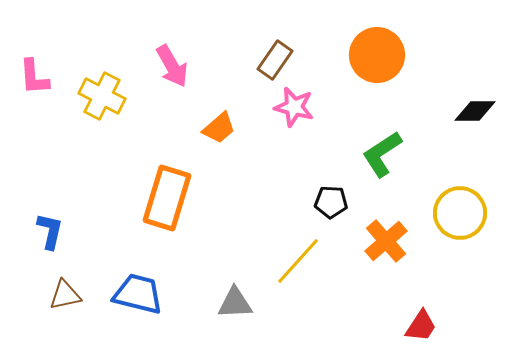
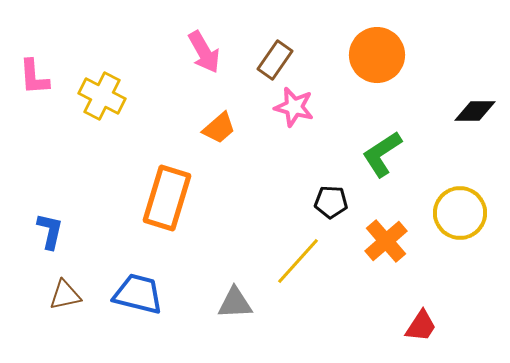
pink arrow: moved 32 px right, 14 px up
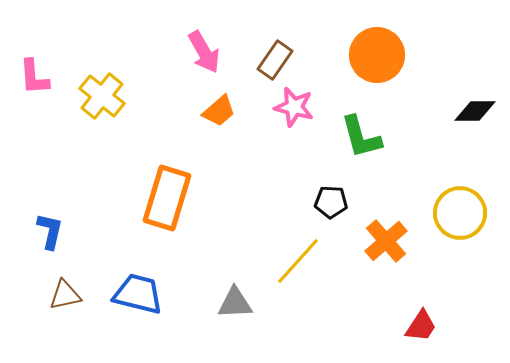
yellow cross: rotated 12 degrees clockwise
orange trapezoid: moved 17 px up
green L-shape: moved 21 px left, 17 px up; rotated 72 degrees counterclockwise
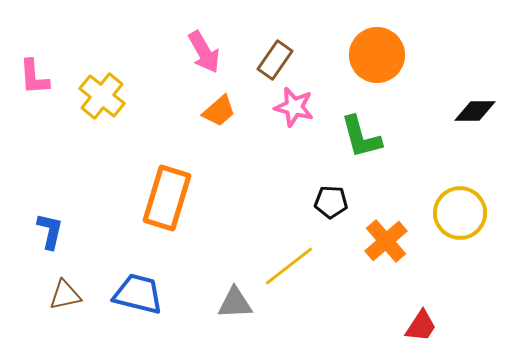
yellow line: moved 9 px left, 5 px down; rotated 10 degrees clockwise
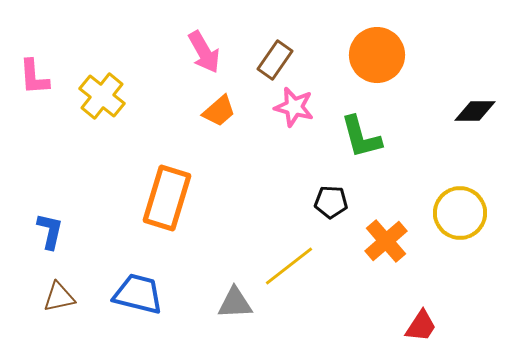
brown triangle: moved 6 px left, 2 px down
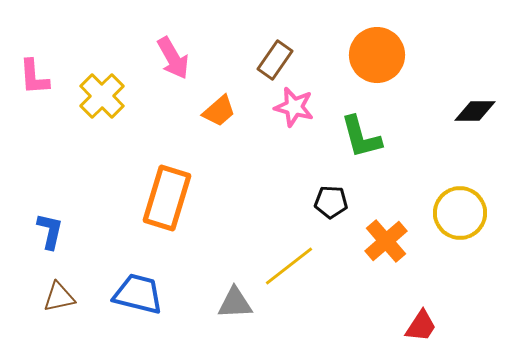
pink arrow: moved 31 px left, 6 px down
yellow cross: rotated 6 degrees clockwise
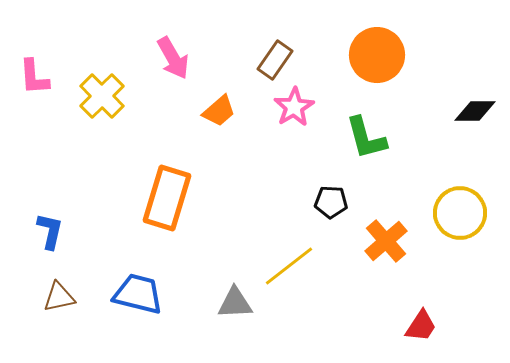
pink star: rotated 27 degrees clockwise
green L-shape: moved 5 px right, 1 px down
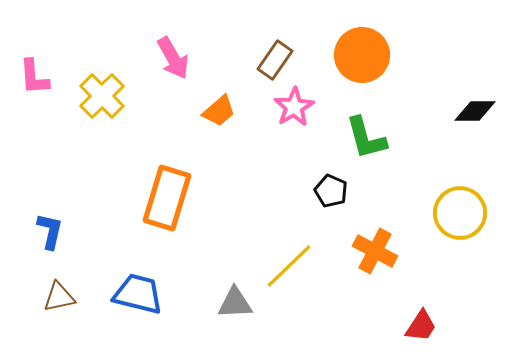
orange circle: moved 15 px left
black pentagon: moved 11 px up; rotated 20 degrees clockwise
orange cross: moved 11 px left, 10 px down; rotated 21 degrees counterclockwise
yellow line: rotated 6 degrees counterclockwise
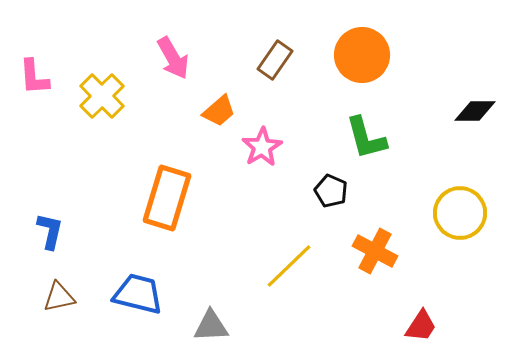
pink star: moved 32 px left, 40 px down
gray triangle: moved 24 px left, 23 px down
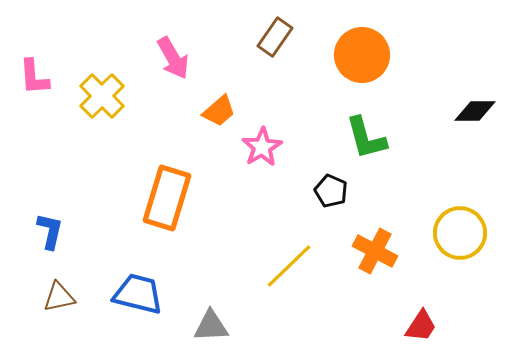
brown rectangle: moved 23 px up
yellow circle: moved 20 px down
